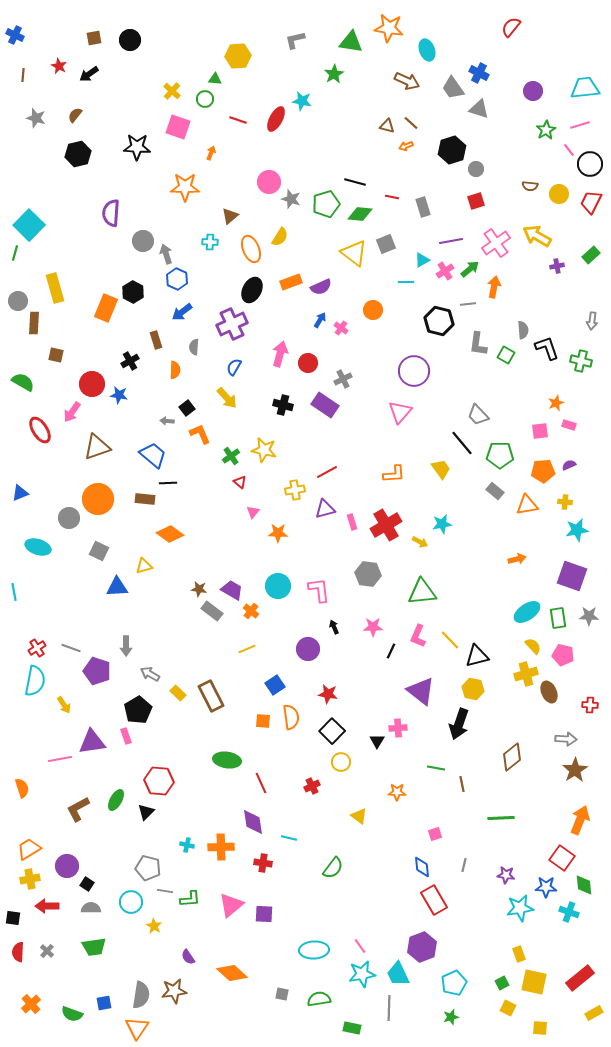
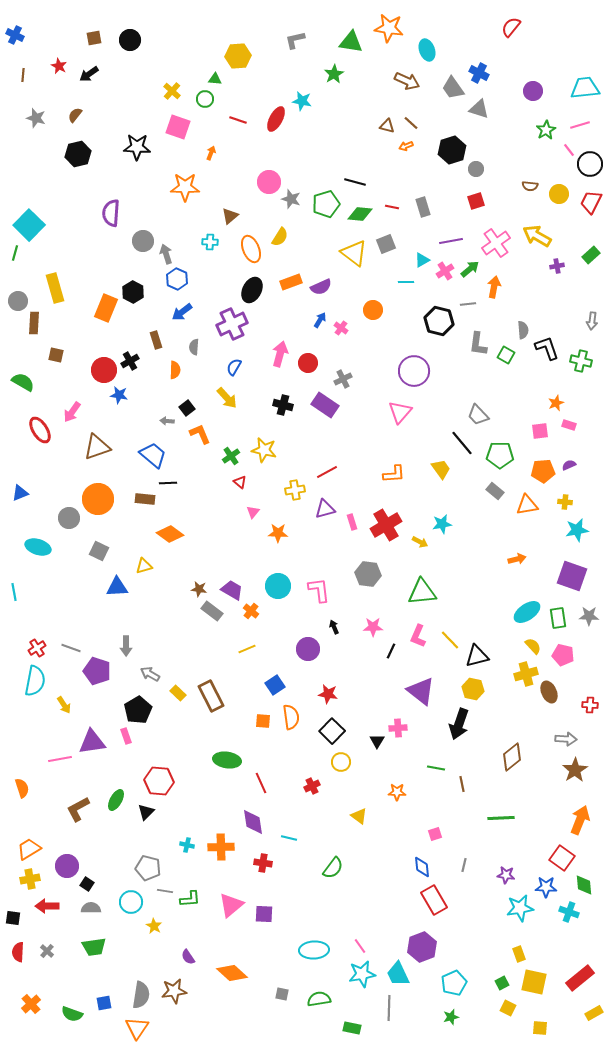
red line at (392, 197): moved 10 px down
red circle at (92, 384): moved 12 px right, 14 px up
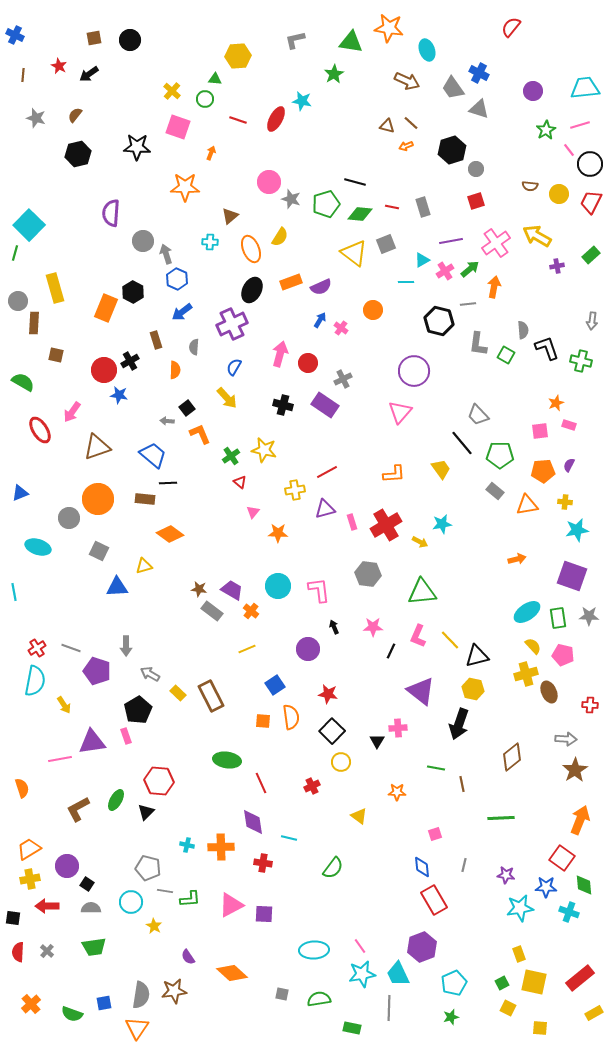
purple semicircle at (569, 465): rotated 40 degrees counterclockwise
pink triangle at (231, 905): rotated 12 degrees clockwise
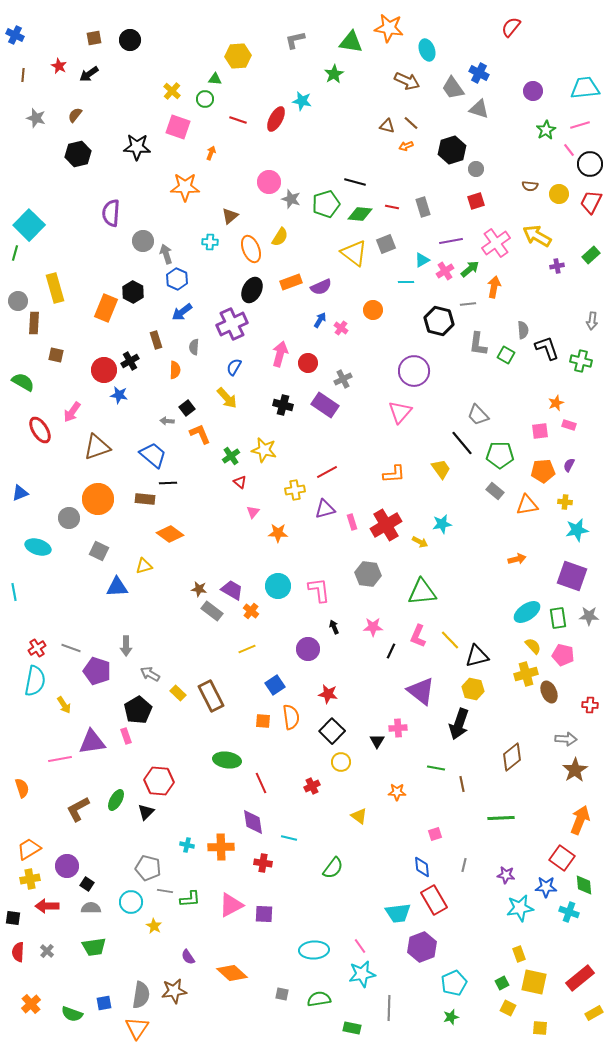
cyan trapezoid at (398, 974): moved 61 px up; rotated 72 degrees counterclockwise
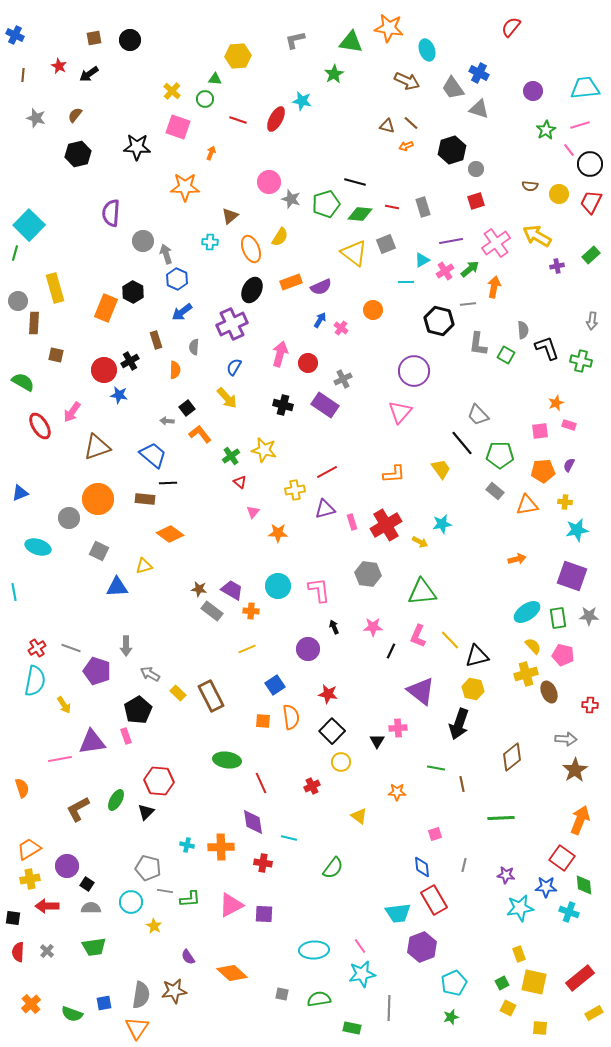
red ellipse at (40, 430): moved 4 px up
orange L-shape at (200, 434): rotated 15 degrees counterclockwise
orange cross at (251, 611): rotated 35 degrees counterclockwise
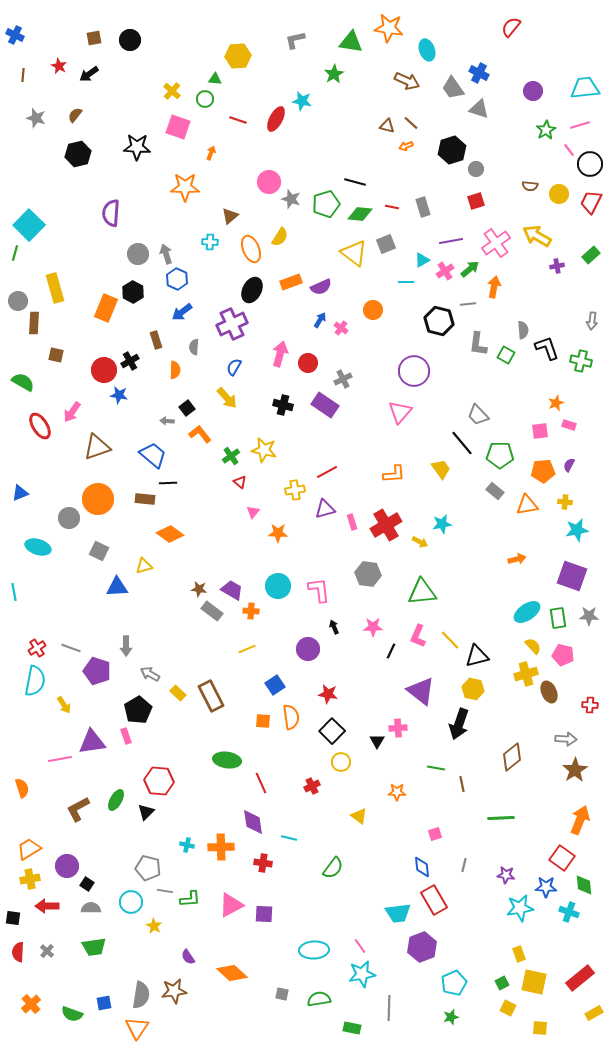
gray circle at (143, 241): moved 5 px left, 13 px down
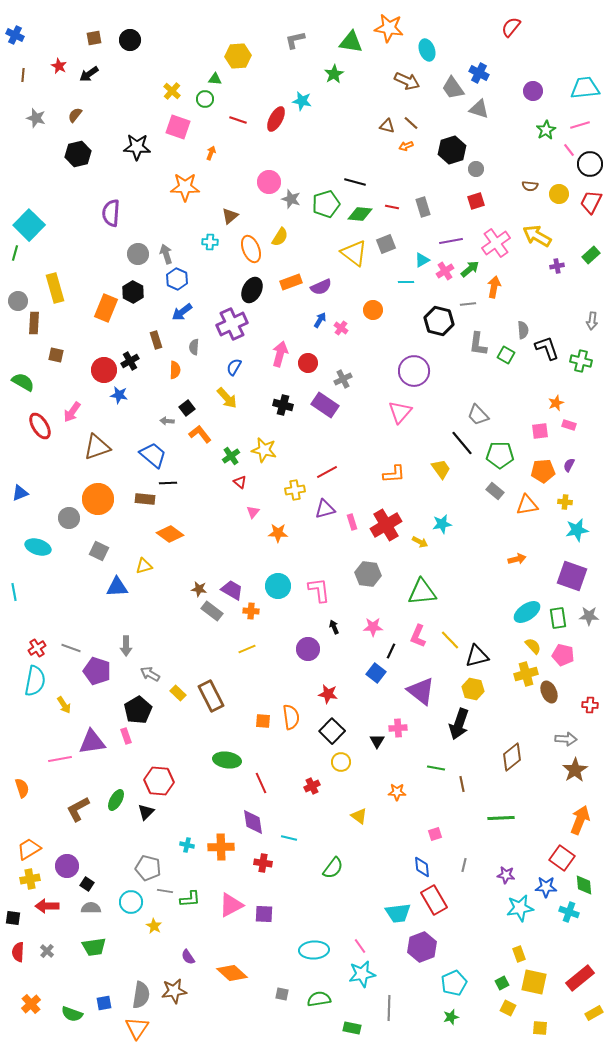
blue square at (275, 685): moved 101 px right, 12 px up; rotated 18 degrees counterclockwise
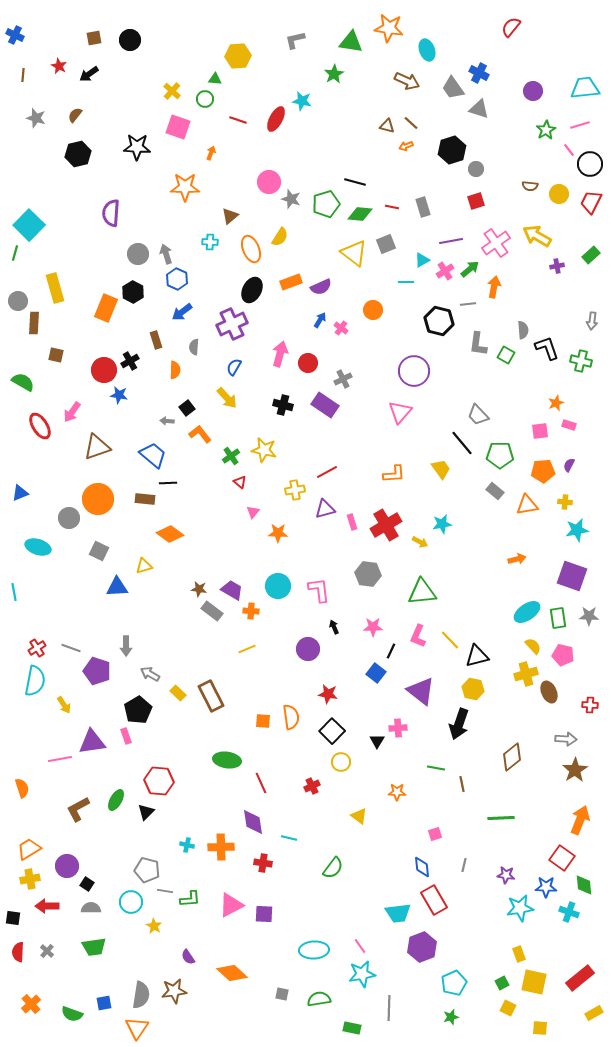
gray pentagon at (148, 868): moved 1 px left, 2 px down
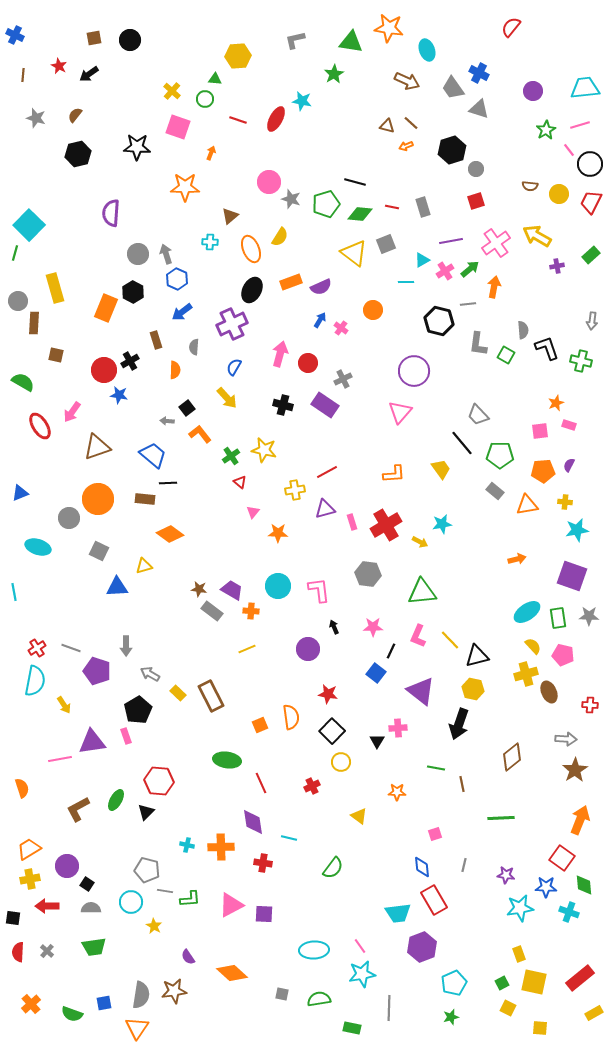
orange square at (263, 721): moved 3 px left, 4 px down; rotated 28 degrees counterclockwise
